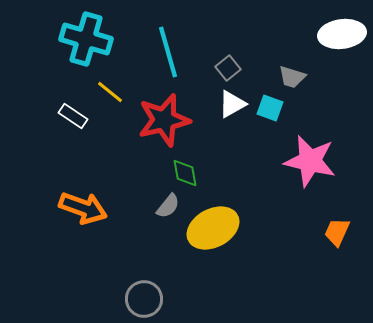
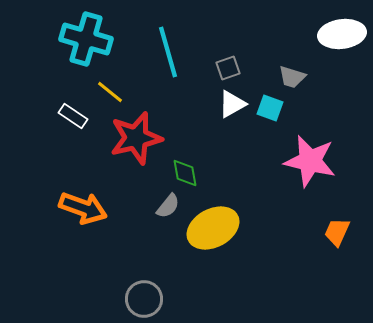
gray square: rotated 20 degrees clockwise
red star: moved 28 px left, 18 px down
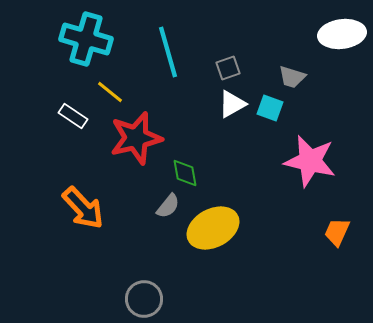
orange arrow: rotated 27 degrees clockwise
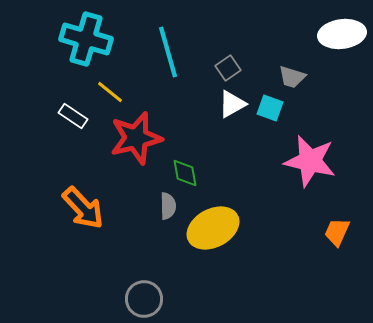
gray square: rotated 15 degrees counterclockwise
gray semicircle: rotated 40 degrees counterclockwise
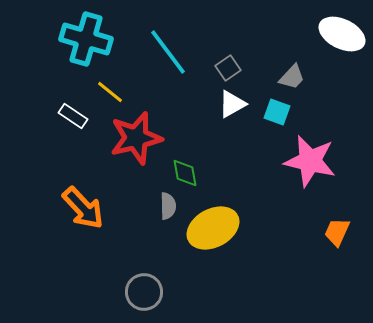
white ellipse: rotated 33 degrees clockwise
cyan line: rotated 21 degrees counterclockwise
gray trapezoid: rotated 64 degrees counterclockwise
cyan square: moved 7 px right, 4 px down
gray circle: moved 7 px up
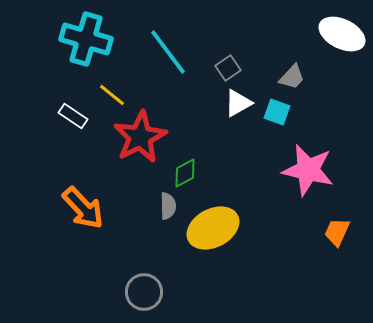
yellow line: moved 2 px right, 3 px down
white triangle: moved 6 px right, 1 px up
red star: moved 4 px right, 1 px up; rotated 14 degrees counterclockwise
pink star: moved 2 px left, 9 px down
green diamond: rotated 72 degrees clockwise
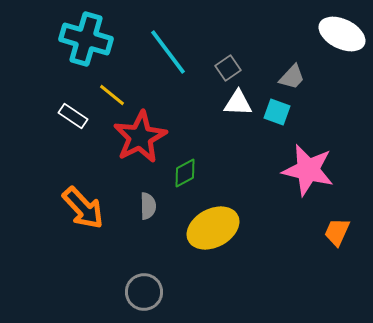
white triangle: rotated 32 degrees clockwise
gray semicircle: moved 20 px left
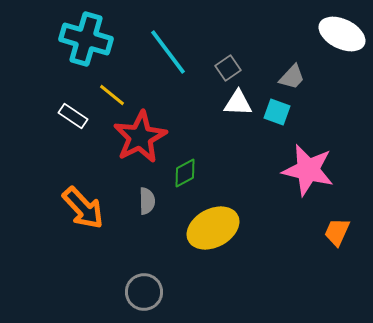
gray semicircle: moved 1 px left, 5 px up
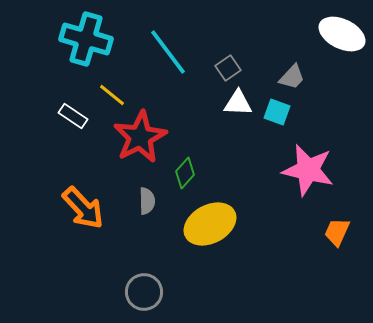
green diamond: rotated 20 degrees counterclockwise
yellow ellipse: moved 3 px left, 4 px up
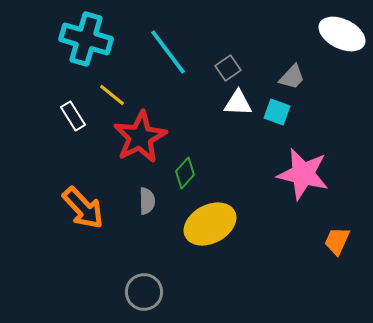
white rectangle: rotated 24 degrees clockwise
pink star: moved 5 px left, 4 px down
orange trapezoid: moved 9 px down
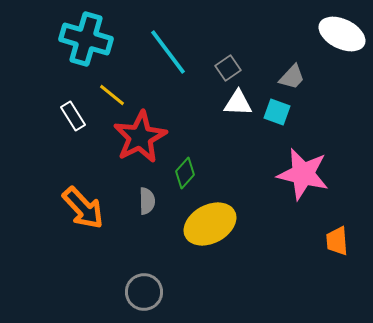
orange trapezoid: rotated 28 degrees counterclockwise
